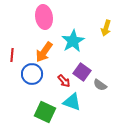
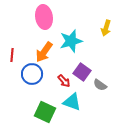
cyan star: moved 2 px left; rotated 15 degrees clockwise
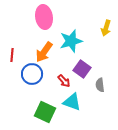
purple square: moved 3 px up
gray semicircle: rotated 48 degrees clockwise
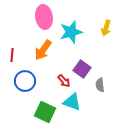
cyan star: moved 9 px up
orange arrow: moved 1 px left, 2 px up
blue circle: moved 7 px left, 7 px down
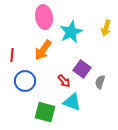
cyan star: rotated 10 degrees counterclockwise
gray semicircle: moved 3 px up; rotated 24 degrees clockwise
green square: rotated 10 degrees counterclockwise
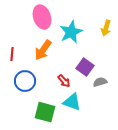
pink ellipse: moved 2 px left; rotated 10 degrees counterclockwise
red line: moved 1 px up
purple square: moved 3 px right, 2 px up
gray semicircle: rotated 56 degrees clockwise
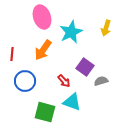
gray semicircle: moved 1 px right, 1 px up
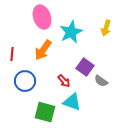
gray semicircle: rotated 128 degrees counterclockwise
